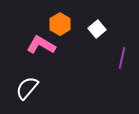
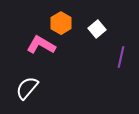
orange hexagon: moved 1 px right, 1 px up
purple line: moved 1 px left, 1 px up
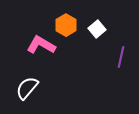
orange hexagon: moved 5 px right, 2 px down
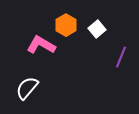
purple line: rotated 10 degrees clockwise
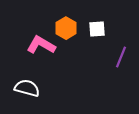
orange hexagon: moved 3 px down
white square: rotated 36 degrees clockwise
white semicircle: rotated 65 degrees clockwise
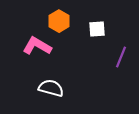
orange hexagon: moved 7 px left, 7 px up
pink L-shape: moved 4 px left, 1 px down
white semicircle: moved 24 px right
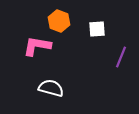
orange hexagon: rotated 10 degrees counterclockwise
pink L-shape: rotated 20 degrees counterclockwise
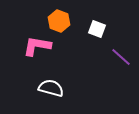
white square: rotated 24 degrees clockwise
purple line: rotated 70 degrees counterclockwise
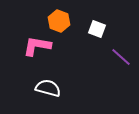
white semicircle: moved 3 px left
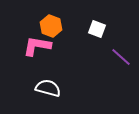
orange hexagon: moved 8 px left, 5 px down
